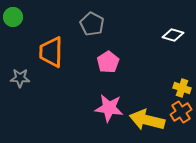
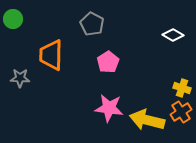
green circle: moved 2 px down
white diamond: rotated 15 degrees clockwise
orange trapezoid: moved 3 px down
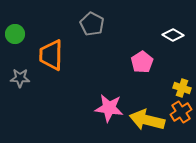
green circle: moved 2 px right, 15 px down
pink pentagon: moved 34 px right
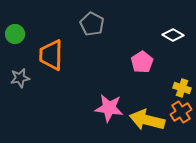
gray star: rotated 12 degrees counterclockwise
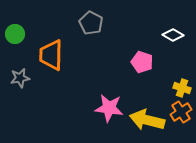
gray pentagon: moved 1 px left, 1 px up
pink pentagon: rotated 20 degrees counterclockwise
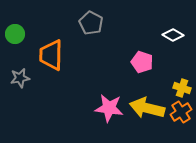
yellow arrow: moved 12 px up
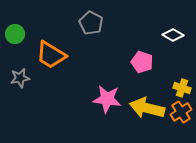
orange trapezoid: rotated 60 degrees counterclockwise
pink star: moved 2 px left, 9 px up
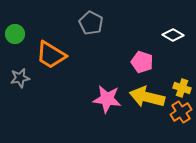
yellow arrow: moved 11 px up
